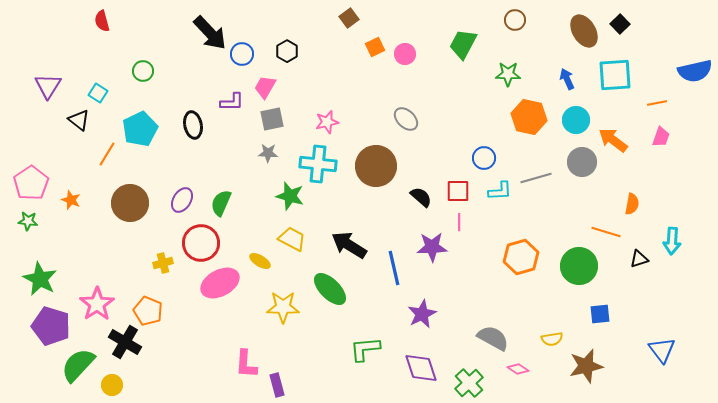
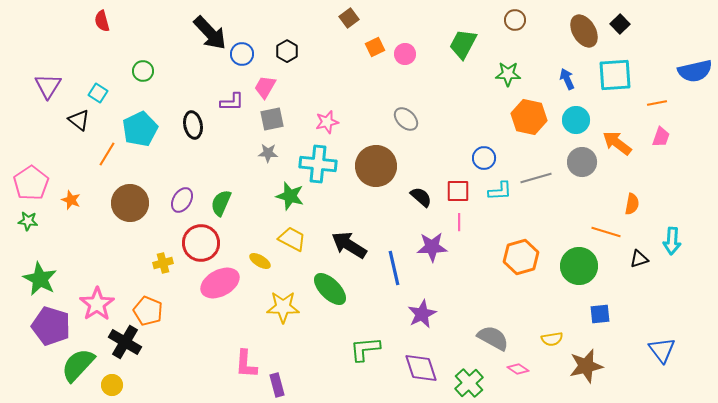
orange arrow at (613, 140): moved 4 px right, 3 px down
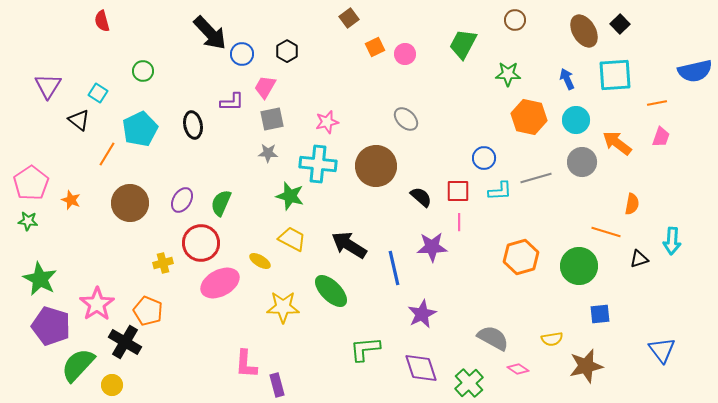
green ellipse at (330, 289): moved 1 px right, 2 px down
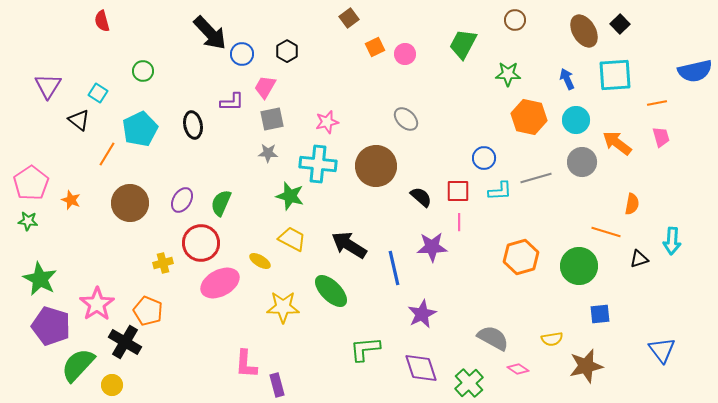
pink trapezoid at (661, 137): rotated 35 degrees counterclockwise
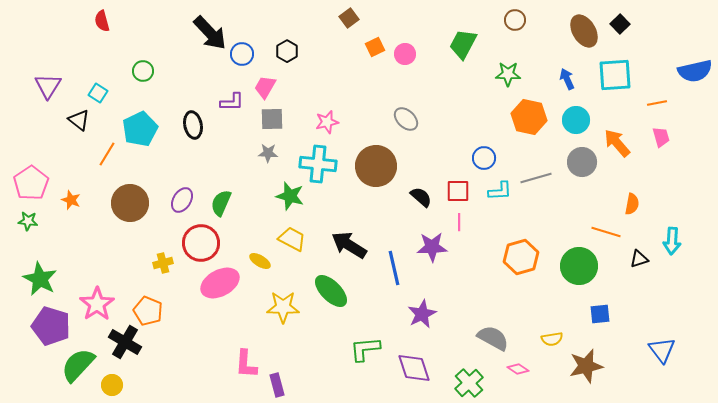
gray square at (272, 119): rotated 10 degrees clockwise
orange arrow at (617, 143): rotated 12 degrees clockwise
purple diamond at (421, 368): moved 7 px left
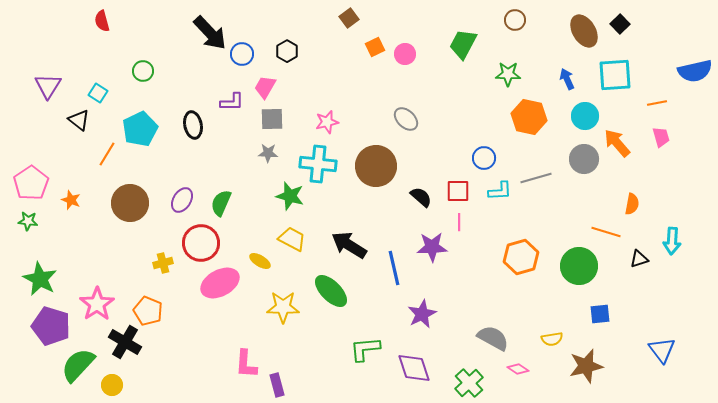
cyan circle at (576, 120): moved 9 px right, 4 px up
gray circle at (582, 162): moved 2 px right, 3 px up
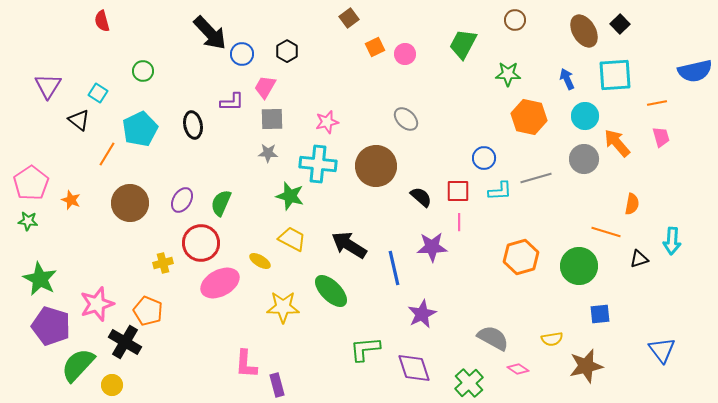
pink star at (97, 304): rotated 16 degrees clockwise
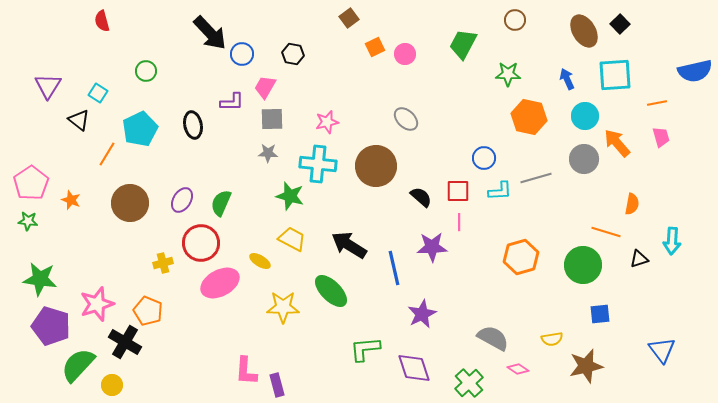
black hexagon at (287, 51): moved 6 px right, 3 px down; rotated 20 degrees counterclockwise
green circle at (143, 71): moved 3 px right
green circle at (579, 266): moved 4 px right, 1 px up
green star at (40, 279): rotated 20 degrees counterclockwise
pink L-shape at (246, 364): moved 7 px down
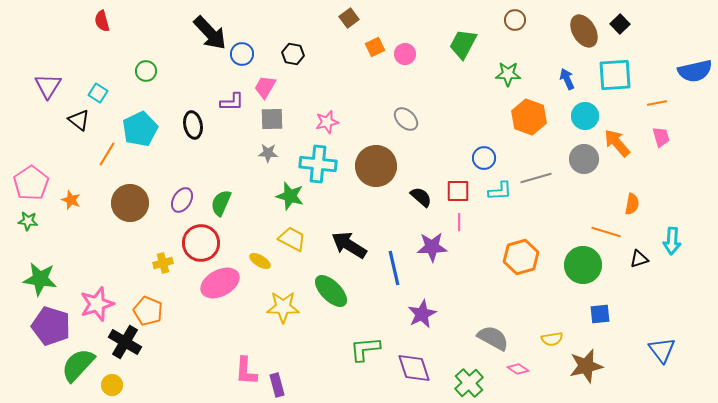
orange hexagon at (529, 117): rotated 8 degrees clockwise
